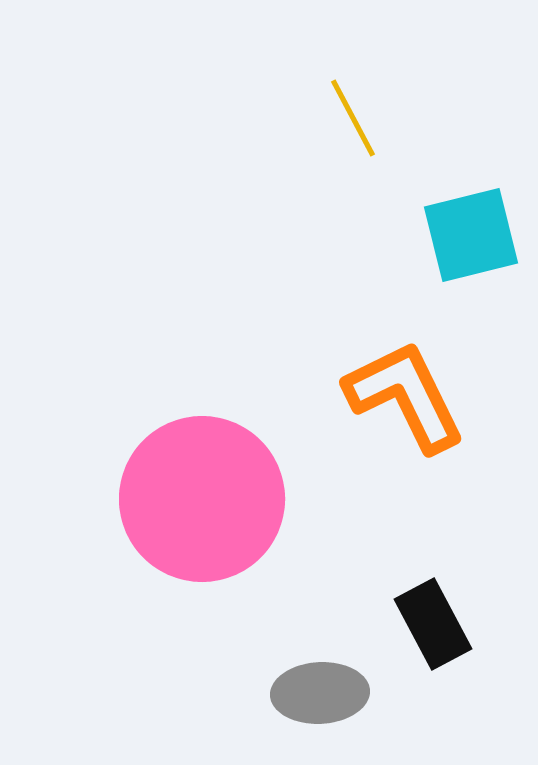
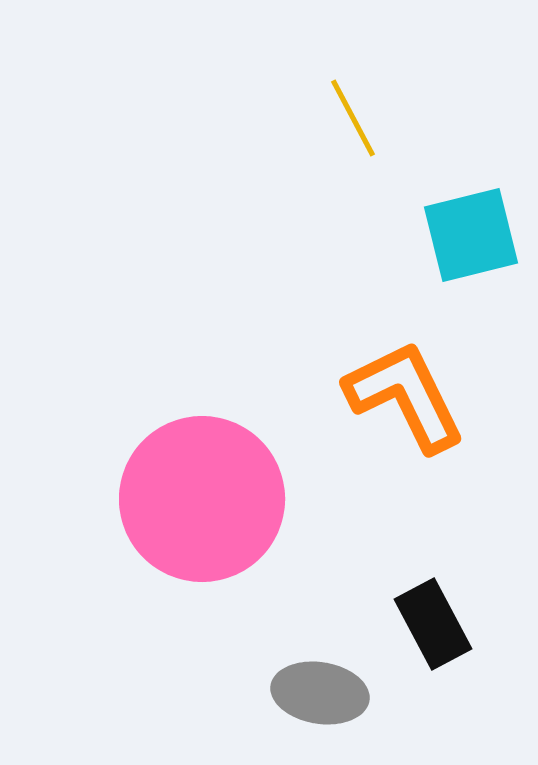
gray ellipse: rotated 12 degrees clockwise
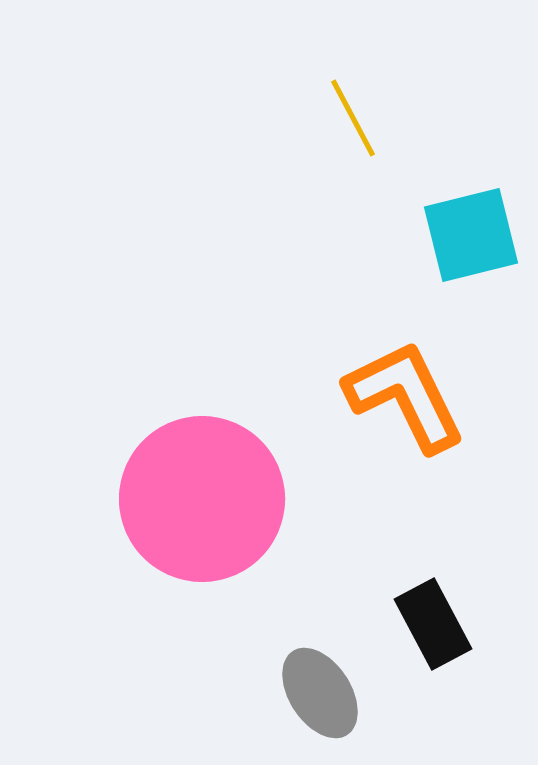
gray ellipse: rotated 48 degrees clockwise
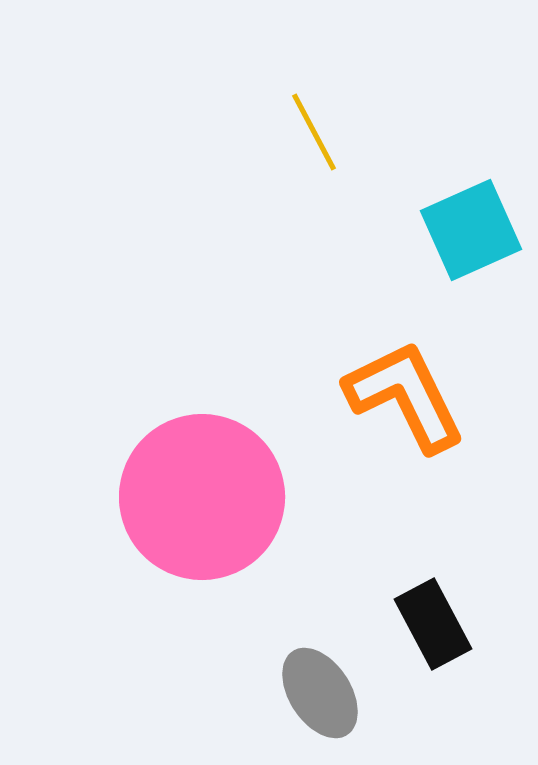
yellow line: moved 39 px left, 14 px down
cyan square: moved 5 px up; rotated 10 degrees counterclockwise
pink circle: moved 2 px up
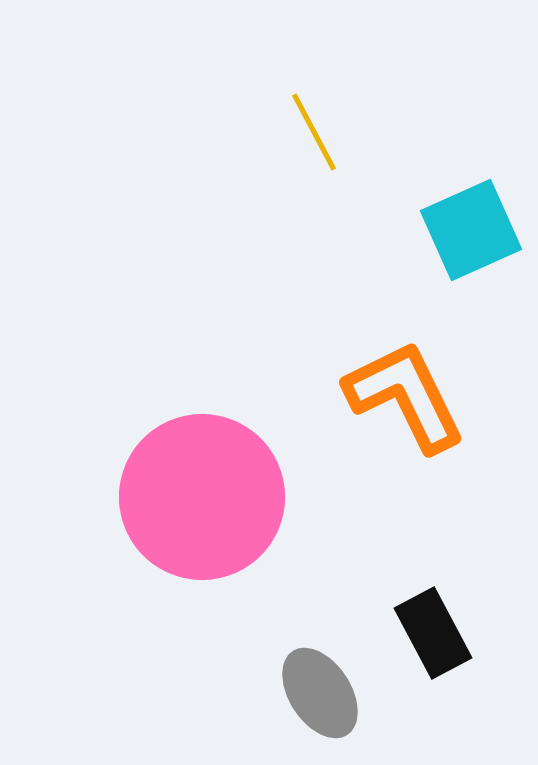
black rectangle: moved 9 px down
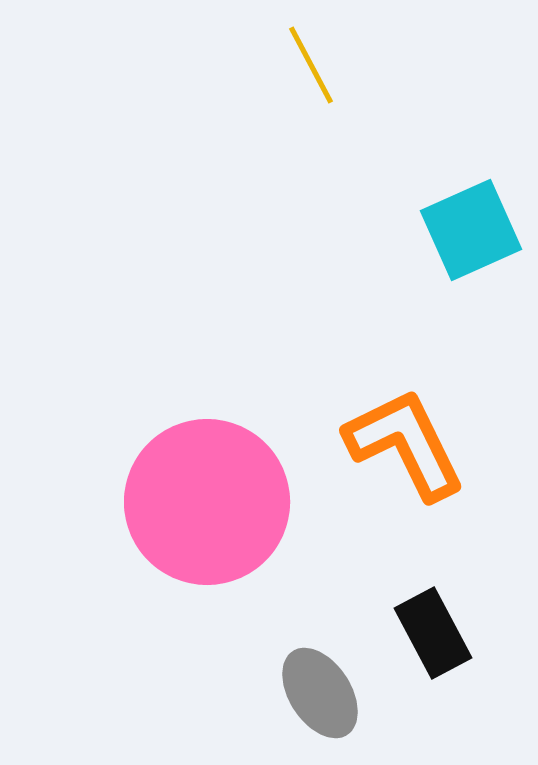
yellow line: moved 3 px left, 67 px up
orange L-shape: moved 48 px down
pink circle: moved 5 px right, 5 px down
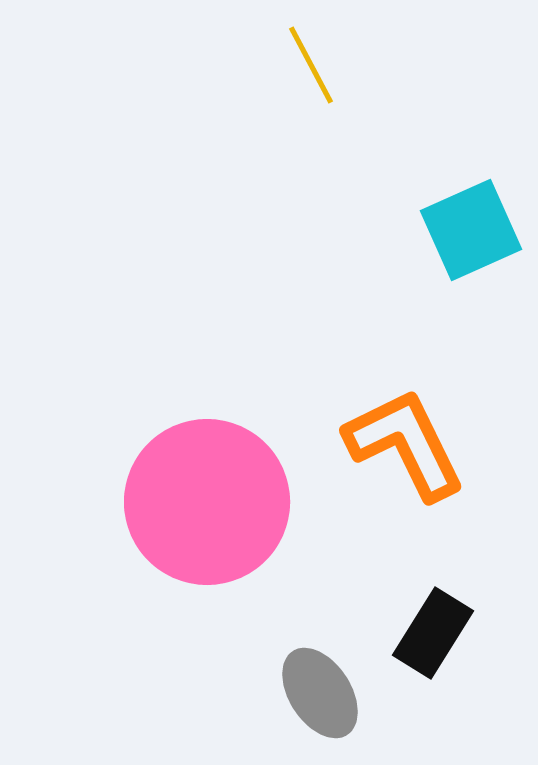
black rectangle: rotated 60 degrees clockwise
